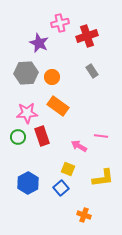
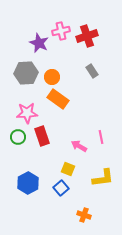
pink cross: moved 1 px right, 8 px down
orange rectangle: moved 7 px up
pink line: moved 1 px down; rotated 72 degrees clockwise
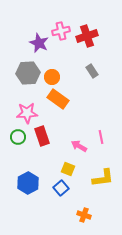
gray hexagon: moved 2 px right
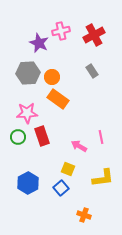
red cross: moved 7 px right, 1 px up; rotated 10 degrees counterclockwise
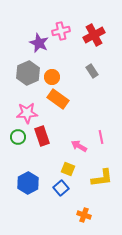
gray hexagon: rotated 20 degrees counterclockwise
yellow L-shape: moved 1 px left
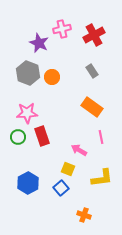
pink cross: moved 1 px right, 2 px up
gray hexagon: rotated 15 degrees counterclockwise
orange rectangle: moved 34 px right, 8 px down
pink arrow: moved 4 px down
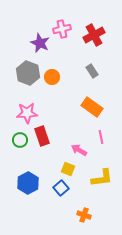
purple star: moved 1 px right
green circle: moved 2 px right, 3 px down
